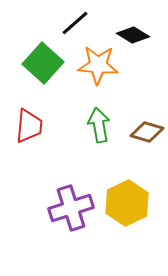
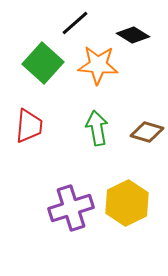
green arrow: moved 2 px left, 3 px down
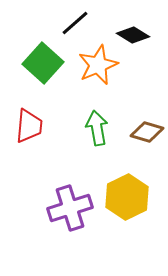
orange star: rotated 27 degrees counterclockwise
yellow hexagon: moved 6 px up
purple cross: moved 1 px left
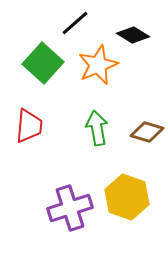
yellow hexagon: rotated 15 degrees counterclockwise
